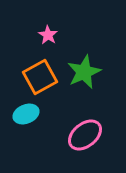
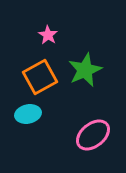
green star: moved 1 px right, 2 px up
cyan ellipse: moved 2 px right; rotated 10 degrees clockwise
pink ellipse: moved 8 px right
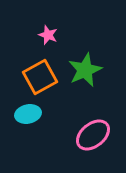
pink star: rotated 12 degrees counterclockwise
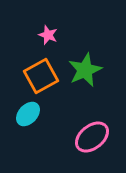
orange square: moved 1 px right, 1 px up
cyan ellipse: rotated 35 degrees counterclockwise
pink ellipse: moved 1 px left, 2 px down
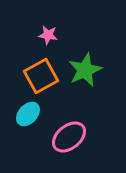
pink star: rotated 12 degrees counterclockwise
pink ellipse: moved 23 px left
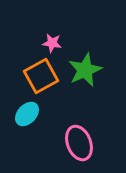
pink star: moved 4 px right, 8 px down
cyan ellipse: moved 1 px left
pink ellipse: moved 10 px right, 6 px down; rotated 72 degrees counterclockwise
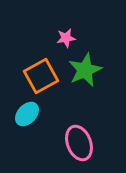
pink star: moved 14 px right, 5 px up; rotated 18 degrees counterclockwise
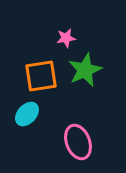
orange square: rotated 20 degrees clockwise
pink ellipse: moved 1 px left, 1 px up
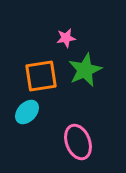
cyan ellipse: moved 2 px up
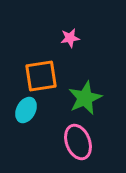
pink star: moved 4 px right
green star: moved 28 px down
cyan ellipse: moved 1 px left, 2 px up; rotated 15 degrees counterclockwise
